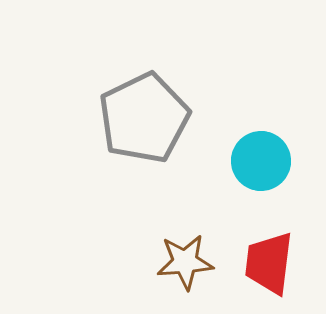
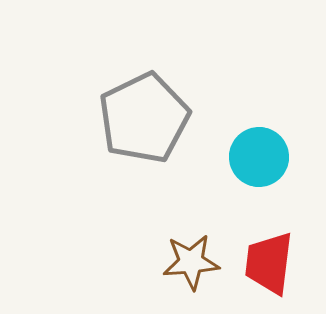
cyan circle: moved 2 px left, 4 px up
brown star: moved 6 px right
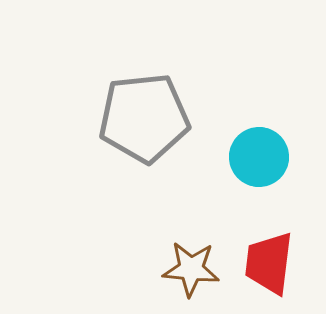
gray pentagon: rotated 20 degrees clockwise
brown star: moved 7 px down; rotated 10 degrees clockwise
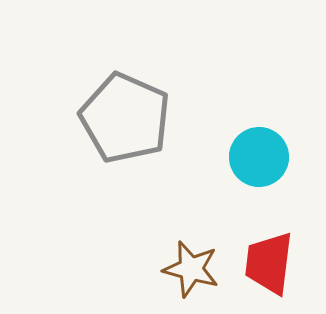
gray pentagon: moved 19 px left; rotated 30 degrees clockwise
brown star: rotated 10 degrees clockwise
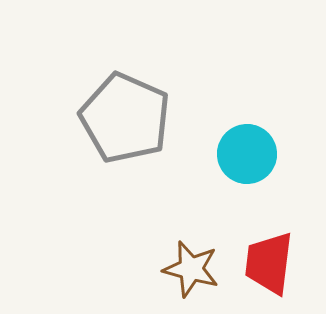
cyan circle: moved 12 px left, 3 px up
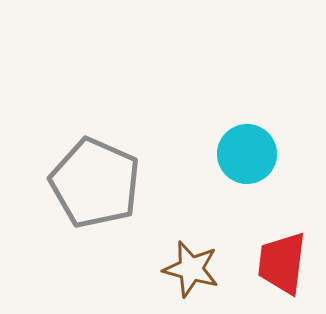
gray pentagon: moved 30 px left, 65 px down
red trapezoid: moved 13 px right
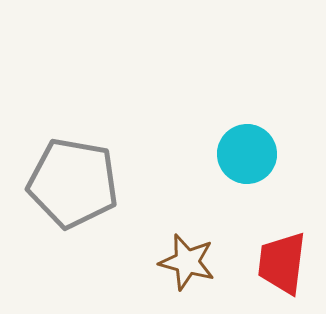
gray pentagon: moved 22 px left; rotated 14 degrees counterclockwise
brown star: moved 4 px left, 7 px up
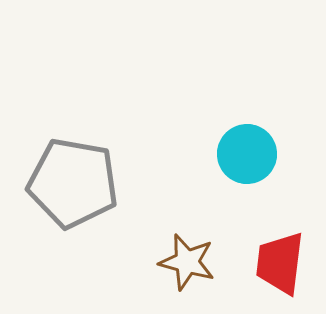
red trapezoid: moved 2 px left
